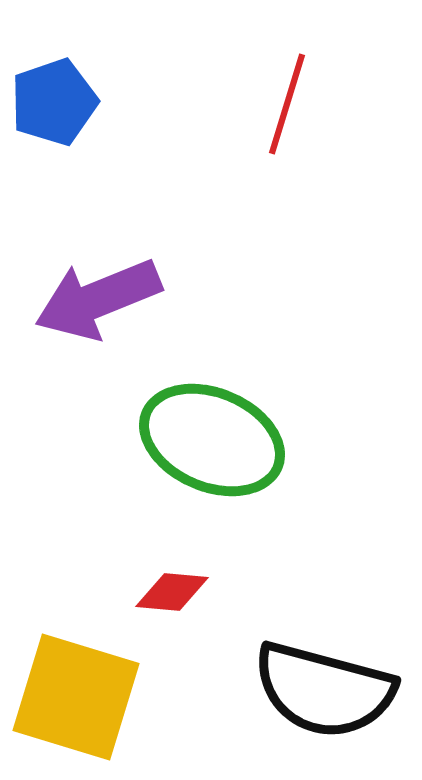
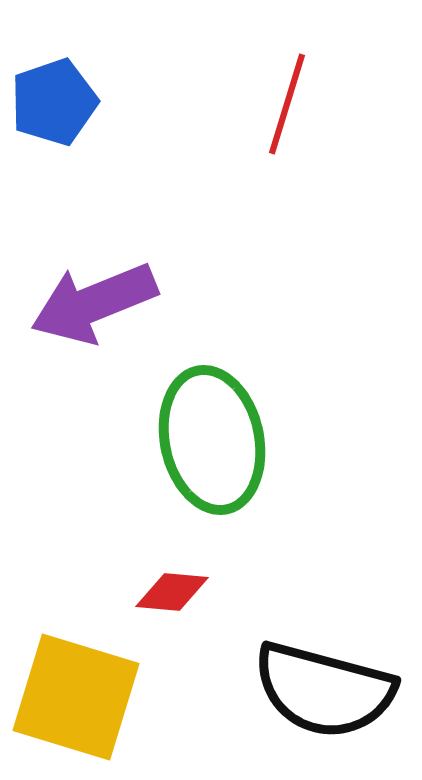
purple arrow: moved 4 px left, 4 px down
green ellipse: rotated 55 degrees clockwise
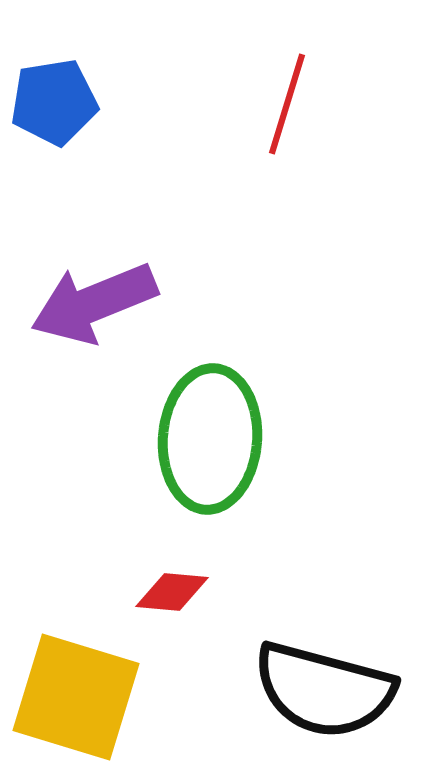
blue pentagon: rotated 10 degrees clockwise
green ellipse: moved 2 px left, 1 px up; rotated 16 degrees clockwise
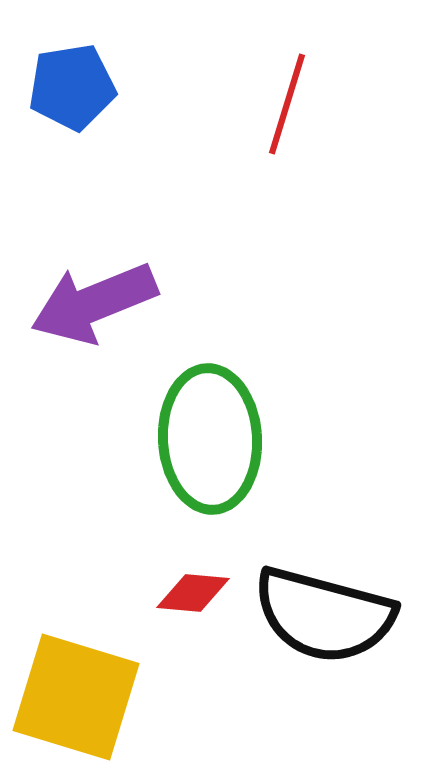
blue pentagon: moved 18 px right, 15 px up
green ellipse: rotated 7 degrees counterclockwise
red diamond: moved 21 px right, 1 px down
black semicircle: moved 75 px up
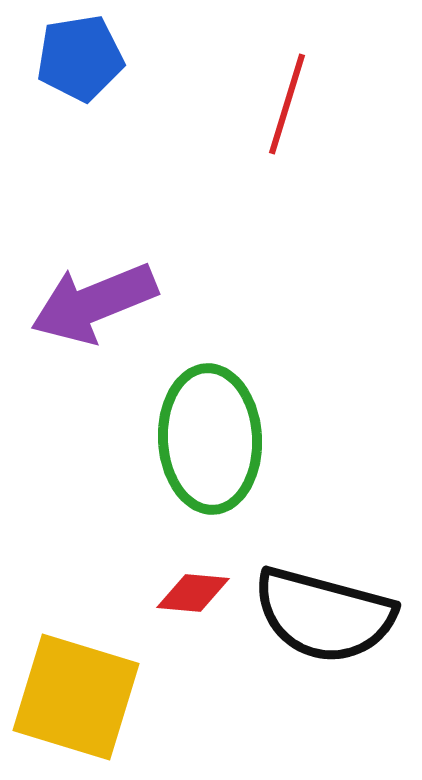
blue pentagon: moved 8 px right, 29 px up
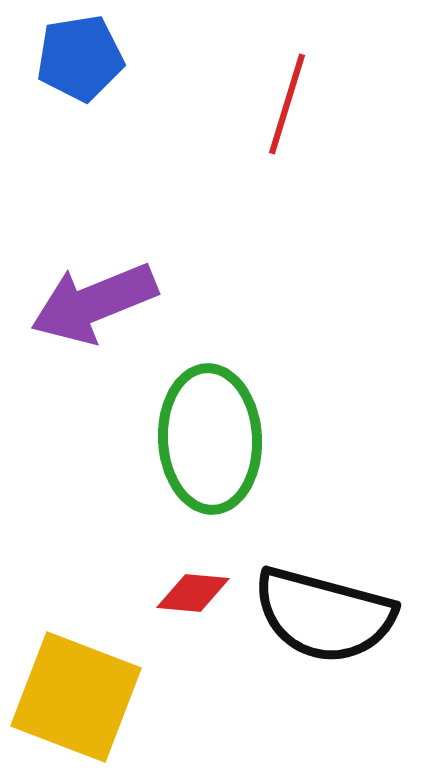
yellow square: rotated 4 degrees clockwise
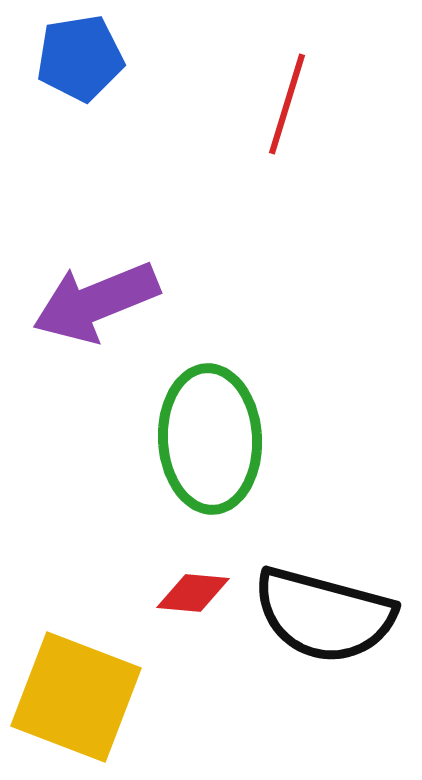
purple arrow: moved 2 px right, 1 px up
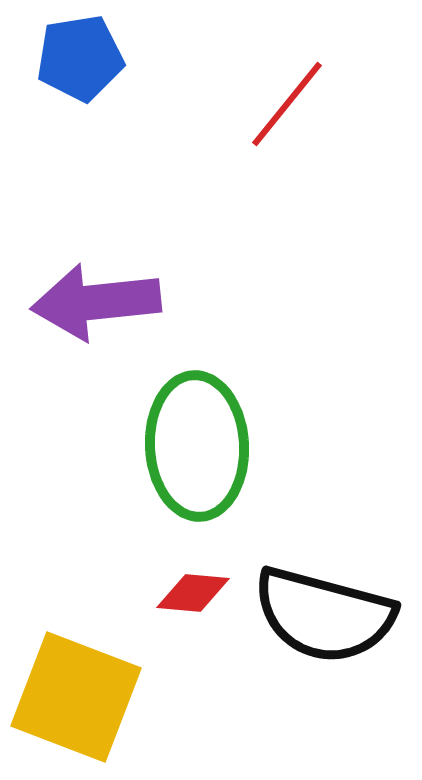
red line: rotated 22 degrees clockwise
purple arrow: rotated 16 degrees clockwise
green ellipse: moved 13 px left, 7 px down
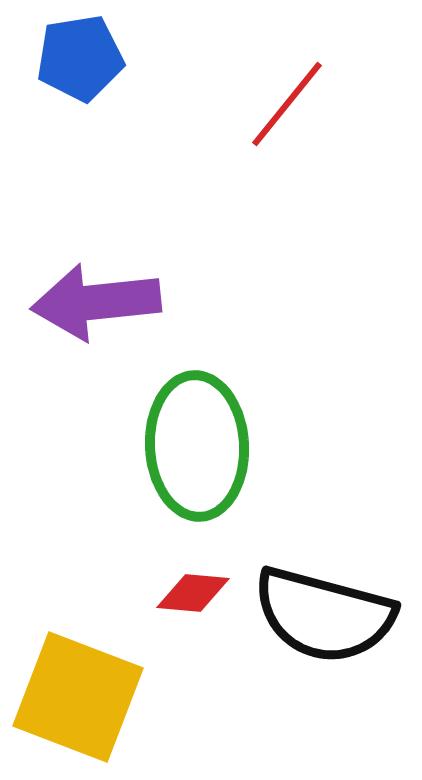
yellow square: moved 2 px right
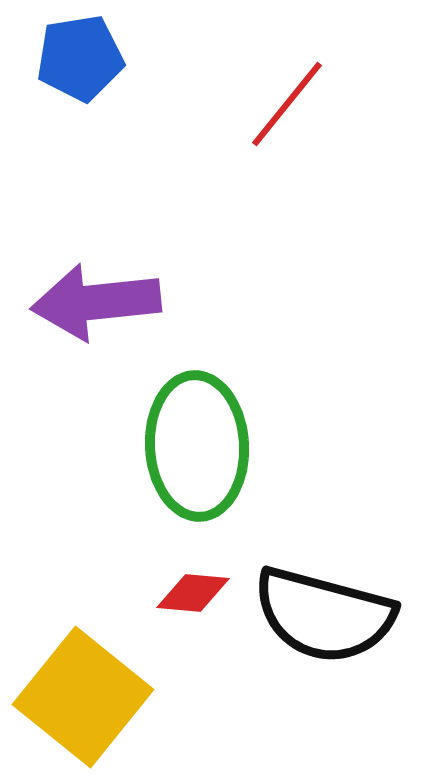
yellow square: moved 5 px right; rotated 18 degrees clockwise
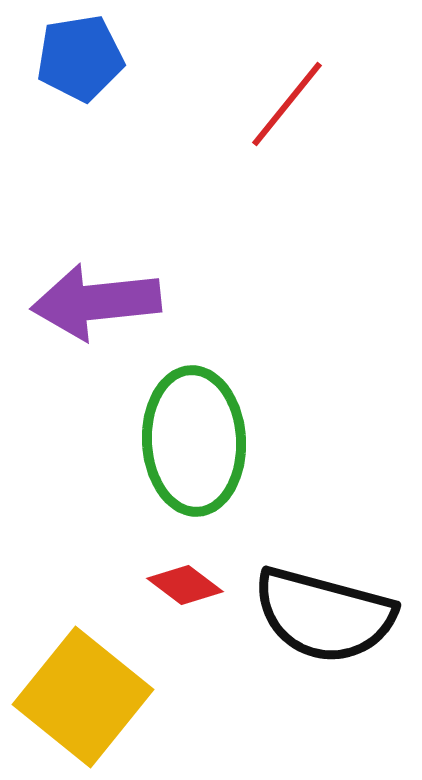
green ellipse: moved 3 px left, 5 px up
red diamond: moved 8 px left, 8 px up; rotated 32 degrees clockwise
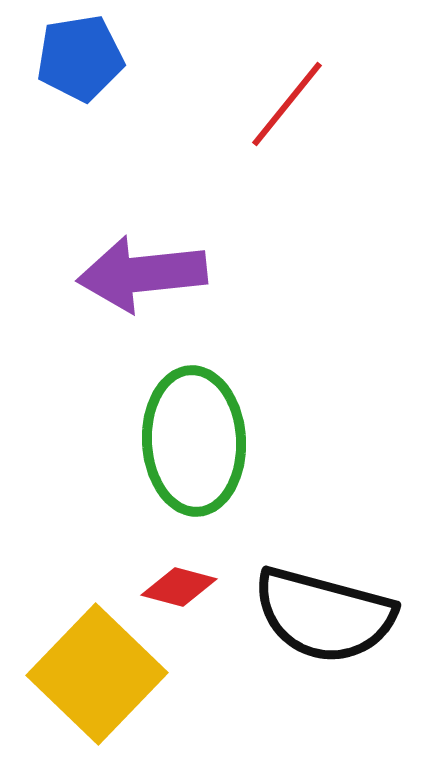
purple arrow: moved 46 px right, 28 px up
red diamond: moved 6 px left, 2 px down; rotated 22 degrees counterclockwise
yellow square: moved 14 px right, 23 px up; rotated 5 degrees clockwise
